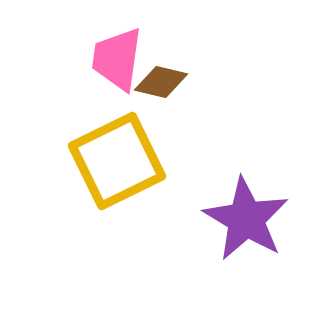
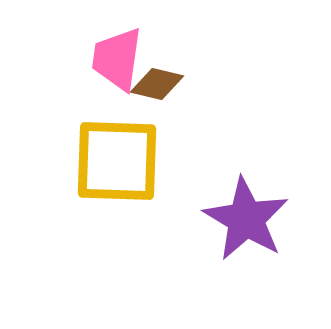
brown diamond: moved 4 px left, 2 px down
yellow square: rotated 28 degrees clockwise
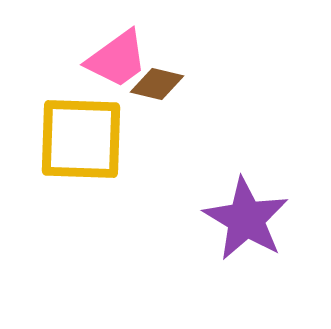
pink trapezoid: rotated 134 degrees counterclockwise
yellow square: moved 36 px left, 22 px up
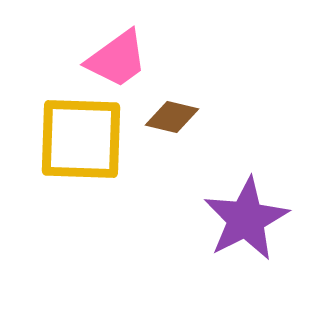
brown diamond: moved 15 px right, 33 px down
purple star: rotated 14 degrees clockwise
